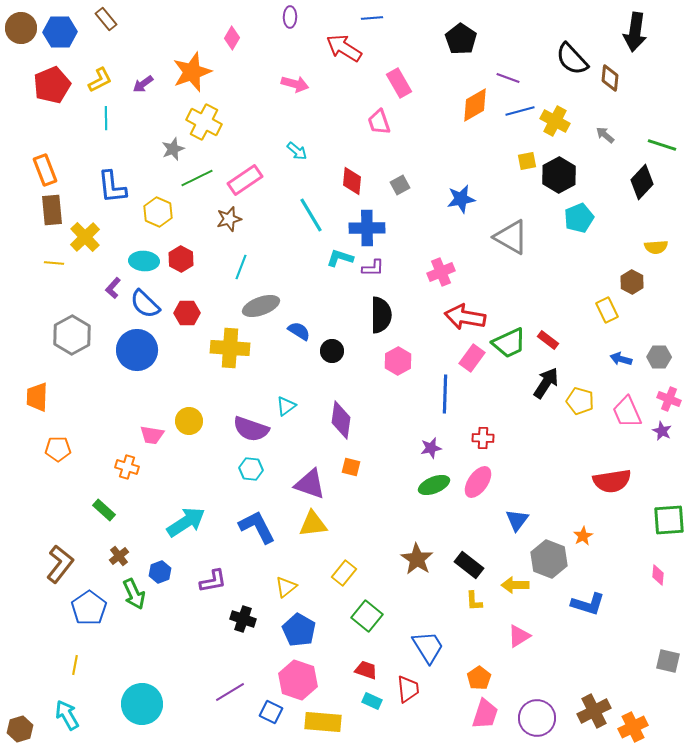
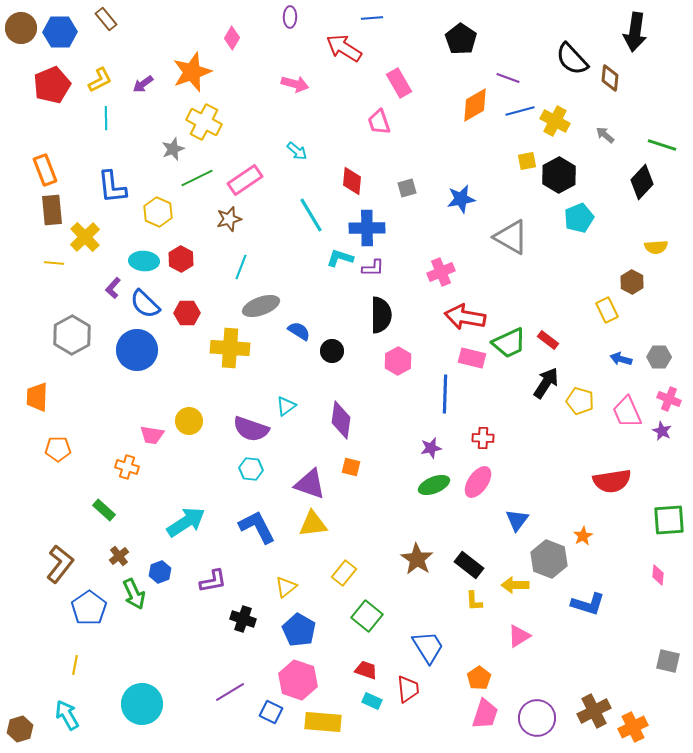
gray square at (400, 185): moved 7 px right, 3 px down; rotated 12 degrees clockwise
pink rectangle at (472, 358): rotated 68 degrees clockwise
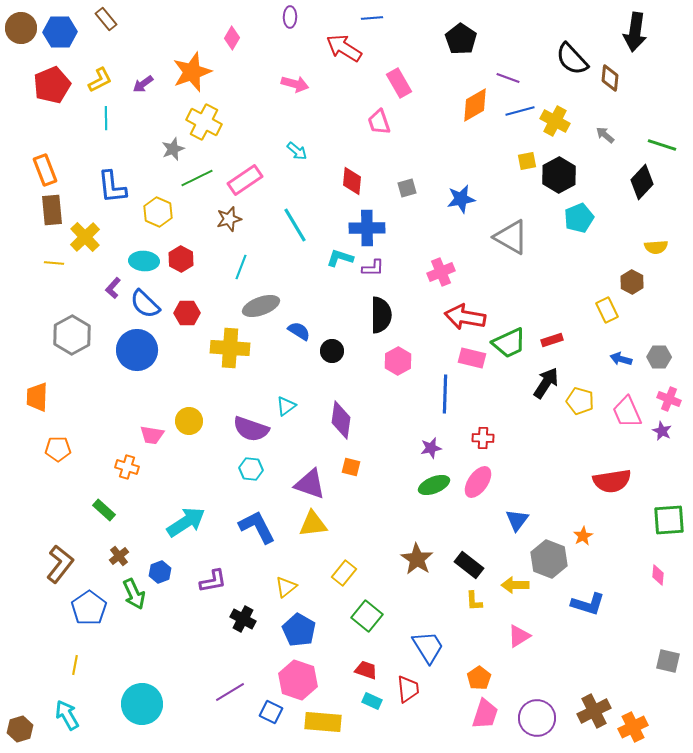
cyan line at (311, 215): moved 16 px left, 10 px down
red rectangle at (548, 340): moved 4 px right; rotated 55 degrees counterclockwise
black cross at (243, 619): rotated 10 degrees clockwise
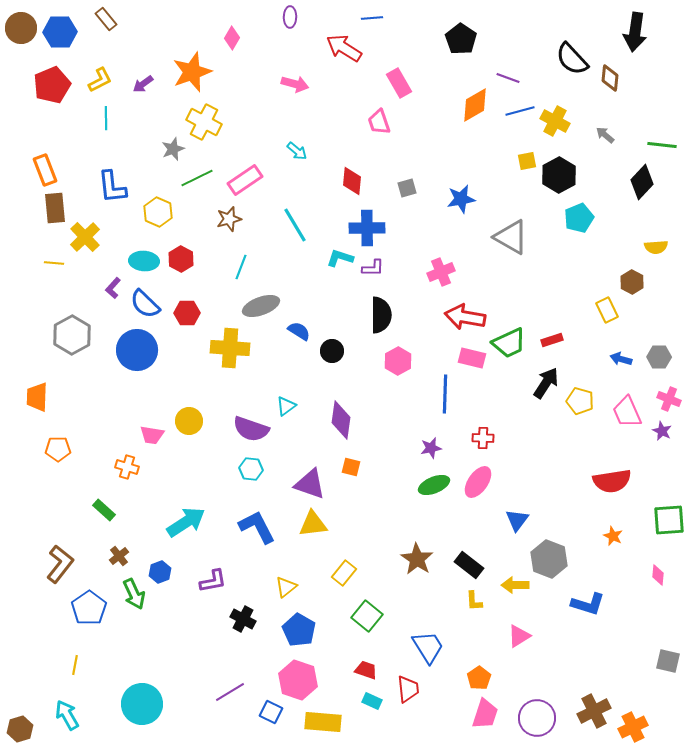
green line at (662, 145): rotated 12 degrees counterclockwise
brown rectangle at (52, 210): moved 3 px right, 2 px up
orange star at (583, 536): moved 30 px right; rotated 18 degrees counterclockwise
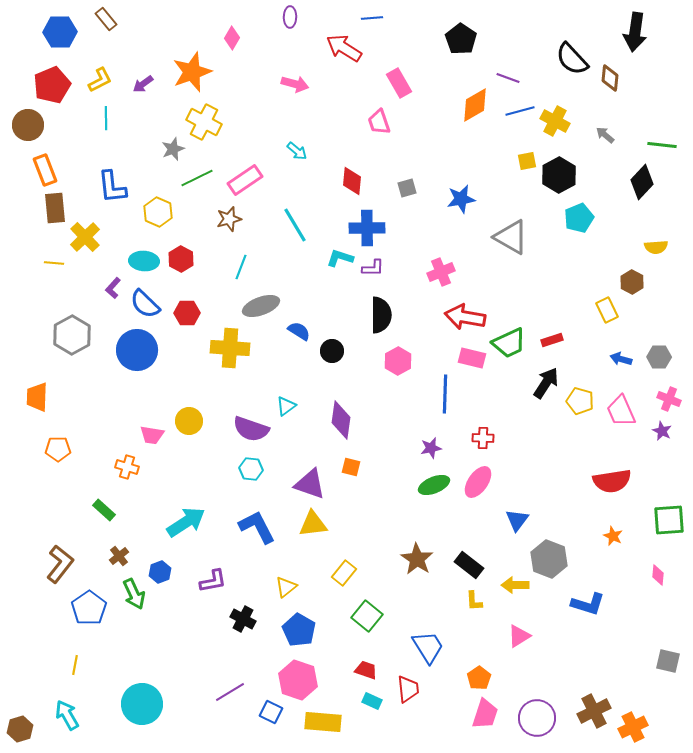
brown circle at (21, 28): moved 7 px right, 97 px down
pink trapezoid at (627, 412): moved 6 px left, 1 px up
